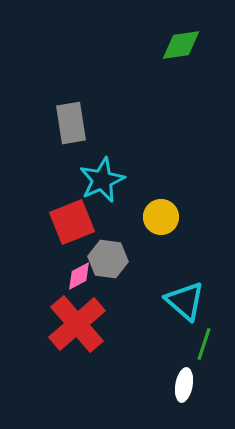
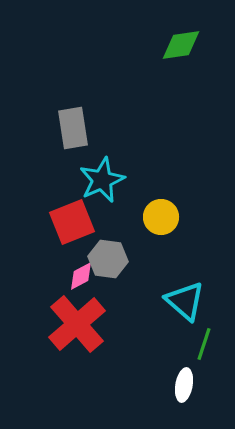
gray rectangle: moved 2 px right, 5 px down
pink diamond: moved 2 px right
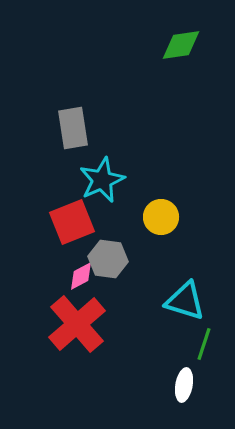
cyan triangle: rotated 24 degrees counterclockwise
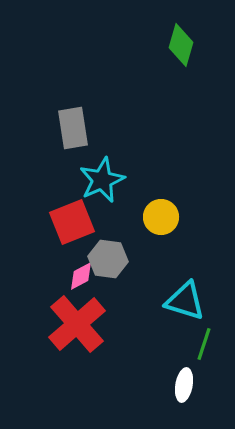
green diamond: rotated 66 degrees counterclockwise
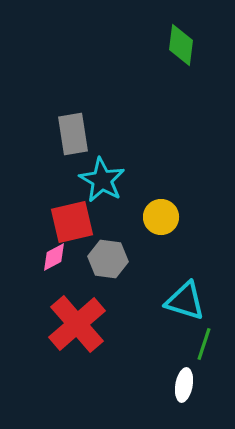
green diamond: rotated 9 degrees counterclockwise
gray rectangle: moved 6 px down
cyan star: rotated 18 degrees counterclockwise
red square: rotated 9 degrees clockwise
pink diamond: moved 27 px left, 19 px up
